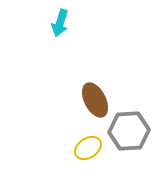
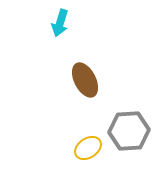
brown ellipse: moved 10 px left, 20 px up
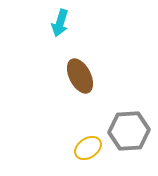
brown ellipse: moved 5 px left, 4 px up
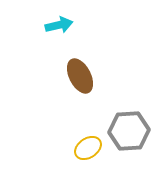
cyan arrow: moved 1 px left, 2 px down; rotated 120 degrees counterclockwise
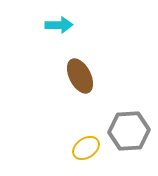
cyan arrow: rotated 12 degrees clockwise
yellow ellipse: moved 2 px left
